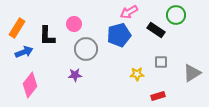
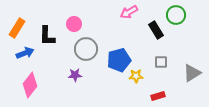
black rectangle: rotated 24 degrees clockwise
blue pentagon: moved 25 px down
blue arrow: moved 1 px right, 1 px down
yellow star: moved 1 px left, 2 px down
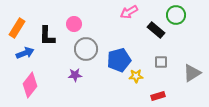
black rectangle: rotated 18 degrees counterclockwise
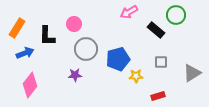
blue pentagon: moved 1 px left, 1 px up
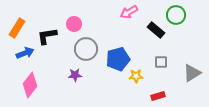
black L-shape: rotated 80 degrees clockwise
